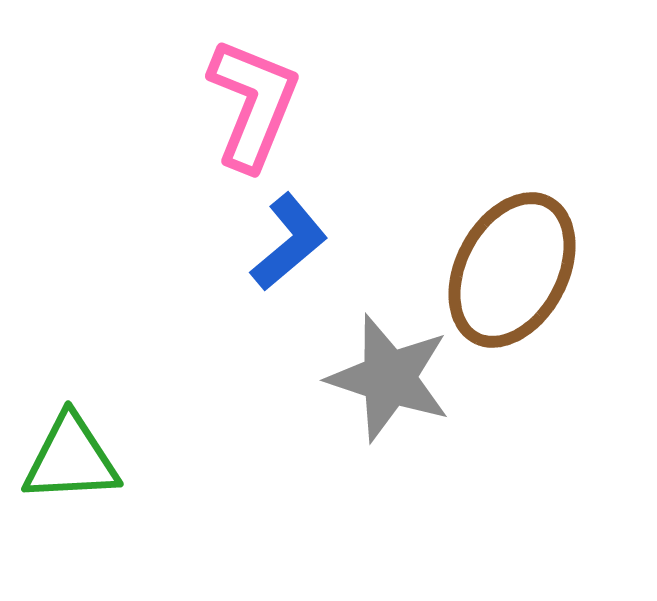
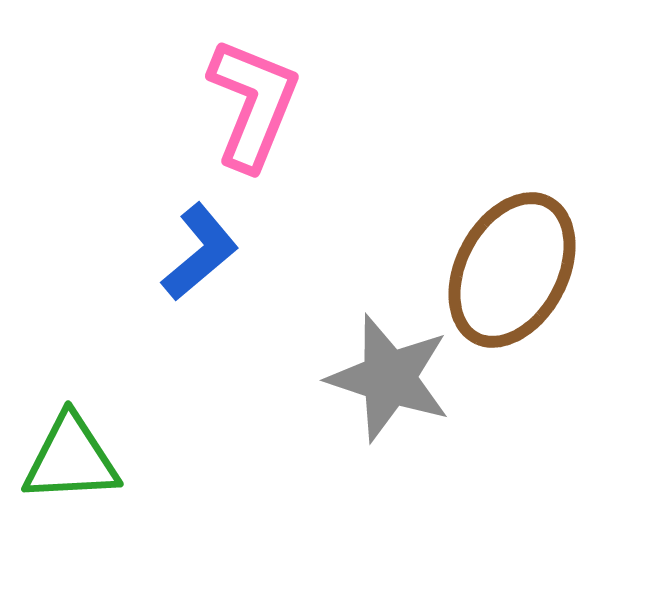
blue L-shape: moved 89 px left, 10 px down
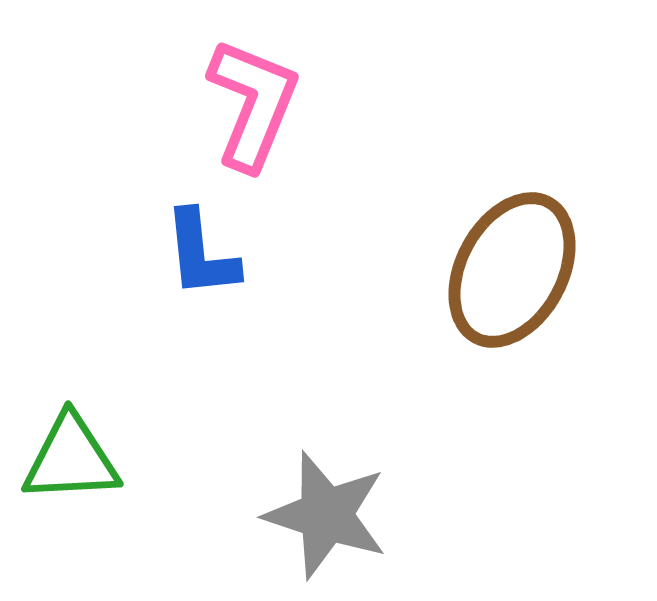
blue L-shape: moved 1 px right, 2 px down; rotated 124 degrees clockwise
gray star: moved 63 px left, 137 px down
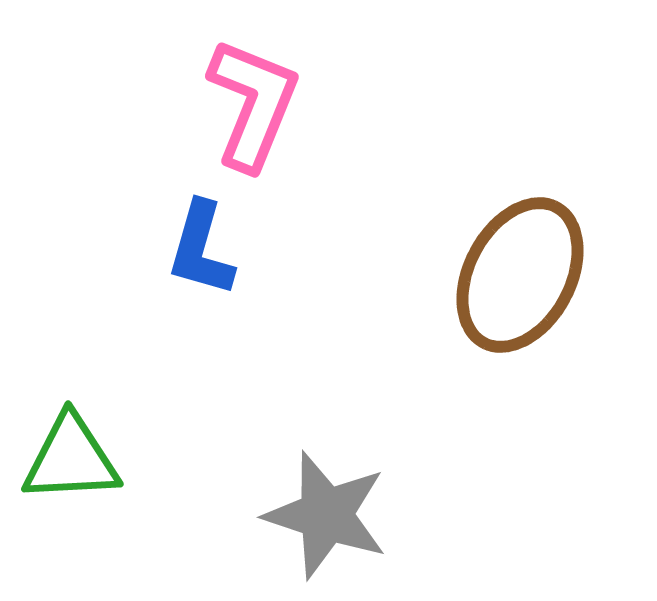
blue L-shape: moved 5 px up; rotated 22 degrees clockwise
brown ellipse: moved 8 px right, 5 px down
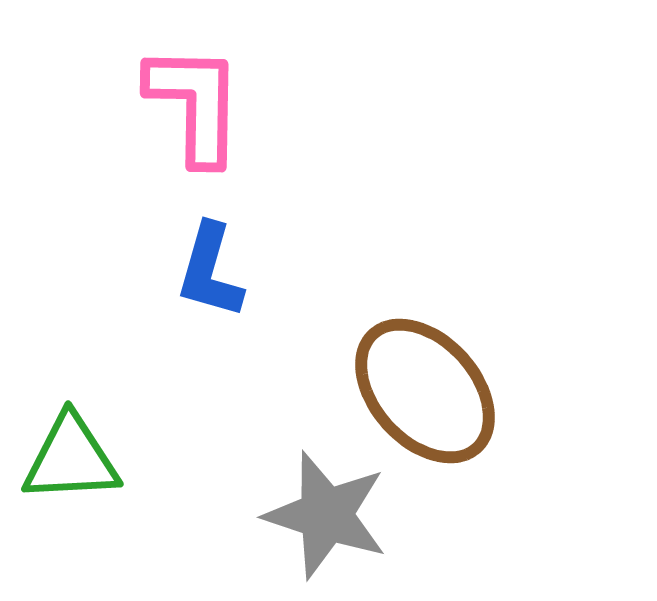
pink L-shape: moved 58 px left; rotated 21 degrees counterclockwise
blue L-shape: moved 9 px right, 22 px down
brown ellipse: moved 95 px left, 116 px down; rotated 70 degrees counterclockwise
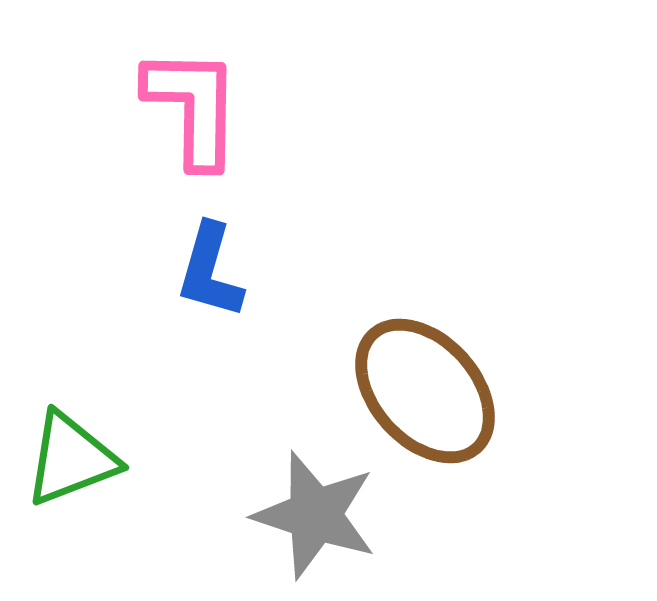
pink L-shape: moved 2 px left, 3 px down
green triangle: rotated 18 degrees counterclockwise
gray star: moved 11 px left
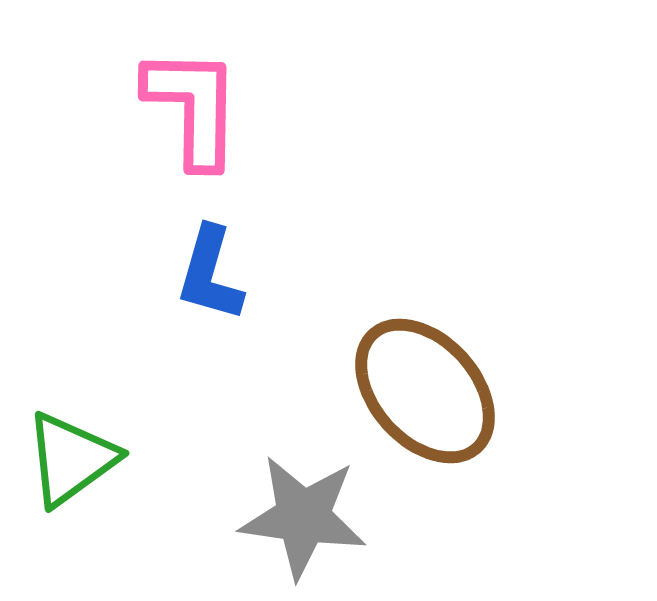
blue L-shape: moved 3 px down
green triangle: rotated 15 degrees counterclockwise
gray star: moved 12 px left, 2 px down; rotated 10 degrees counterclockwise
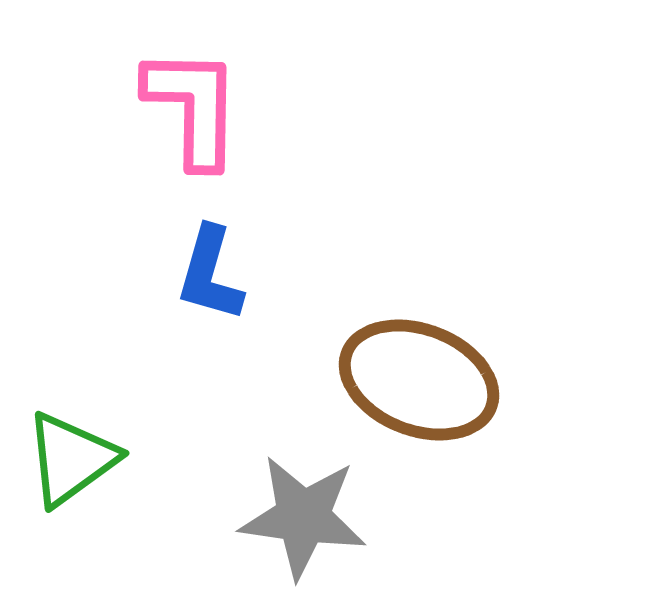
brown ellipse: moved 6 px left, 11 px up; rotated 27 degrees counterclockwise
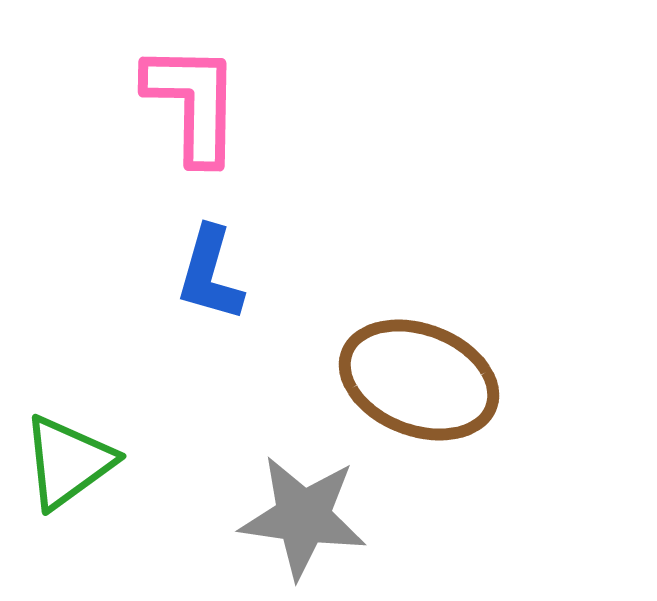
pink L-shape: moved 4 px up
green triangle: moved 3 px left, 3 px down
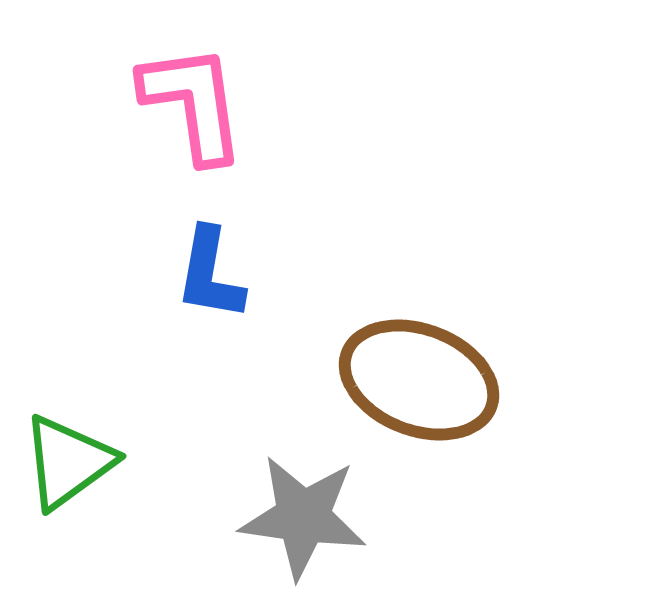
pink L-shape: rotated 9 degrees counterclockwise
blue L-shape: rotated 6 degrees counterclockwise
